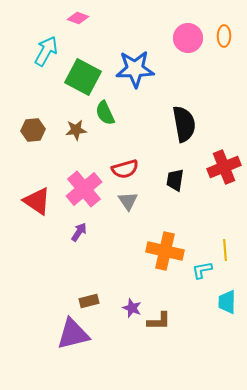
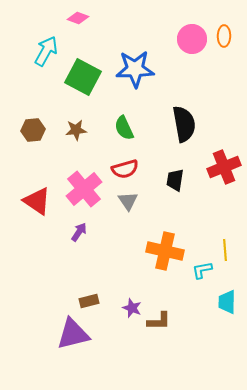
pink circle: moved 4 px right, 1 px down
green semicircle: moved 19 px right, 15 px down
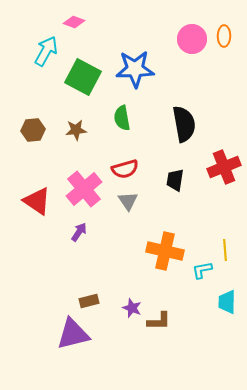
pink diamond: moved 4 px left, 4 px down
green semicircle: moved 2 px left, 10 px up; rotated 15 degrees clockwise
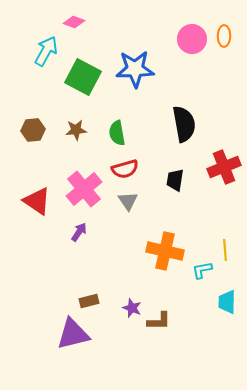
green semicircle: moved 5 px left, 15 px down
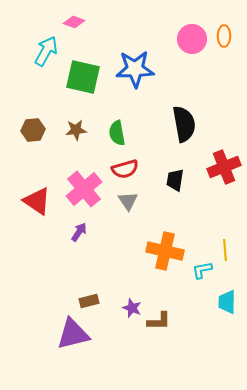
green square: rotated 15 degrees counterclockwise
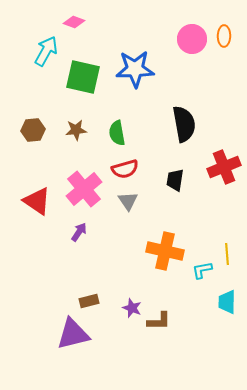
yellow line: moved 2 px right, 4 px down
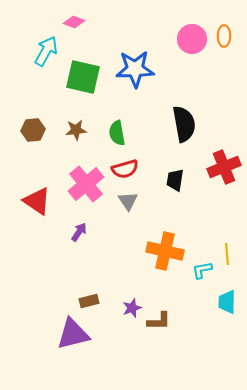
pink cross: moved 2 px right, 5 px up
purple star: rotated 30 degrees clockwise
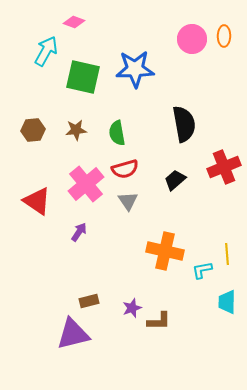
black trapezoid: rotated 40 degrees clockwise
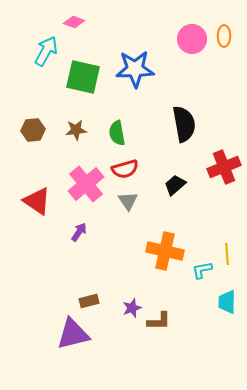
black trapezoid: moved 5 px down
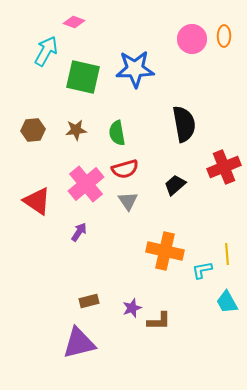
cyan trapezoid: rotated 30 degrees counterclockwise
purple triangle: moved 6 px right, 9 px down
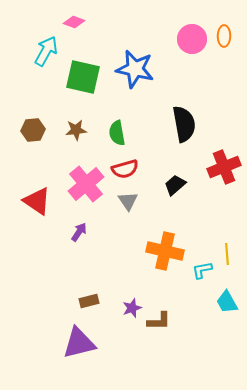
blue star: rotated 15 degrees clockwise
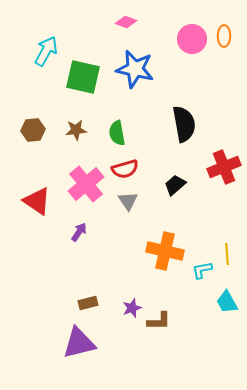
pink diamond: moved 52 px right
brown rectangle: moved 1 px left, 2 px down
